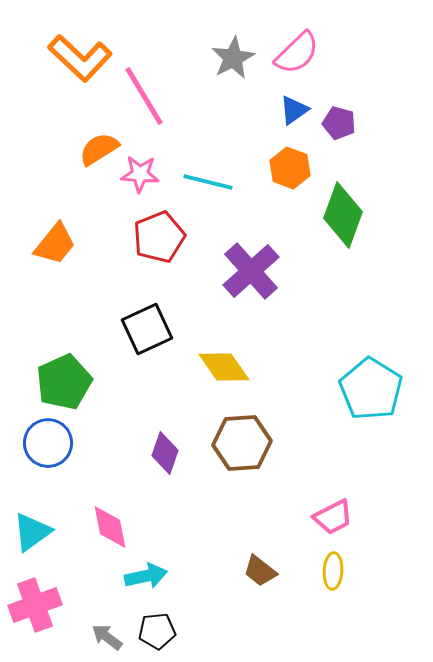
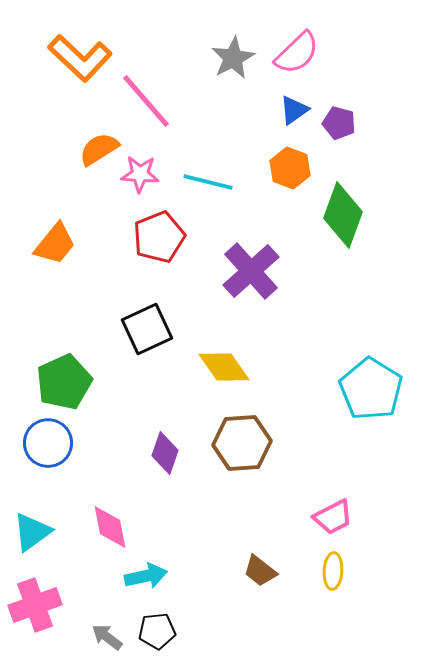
pink line: moved 2 px right, 5 px down; rotated 10 degrees counterclockwise
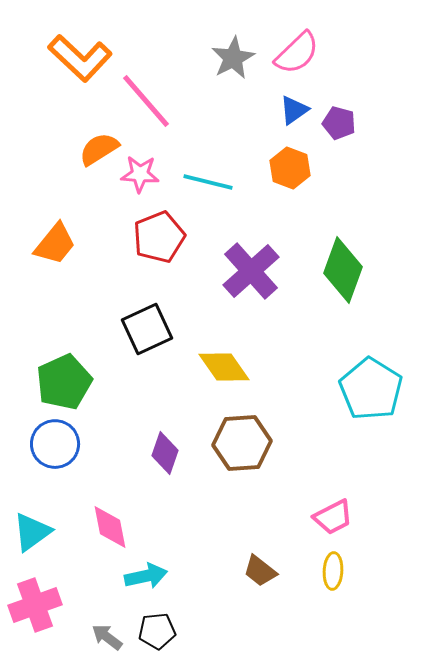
green diamond: moved 55 px down
blue circle: moved 7 px right, 1 px down
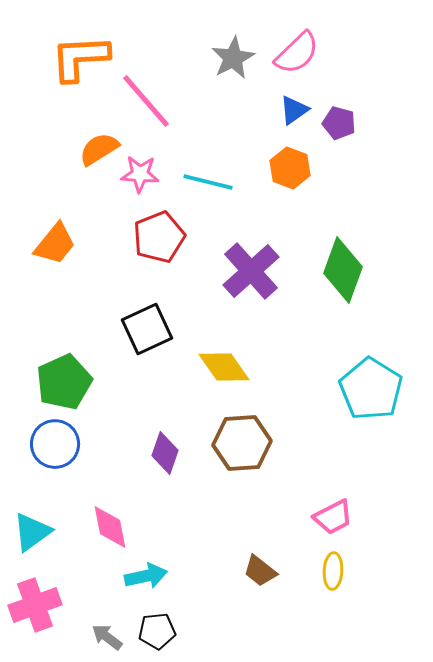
orange L-shape: rotated 134 degrees clockwise
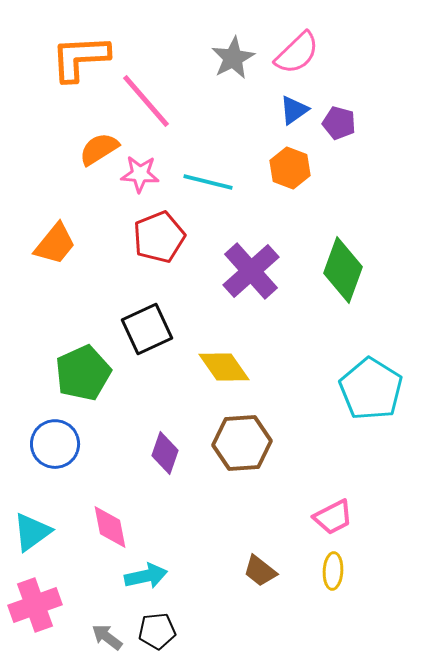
green pentagon: moved 19 px right, 9 px up
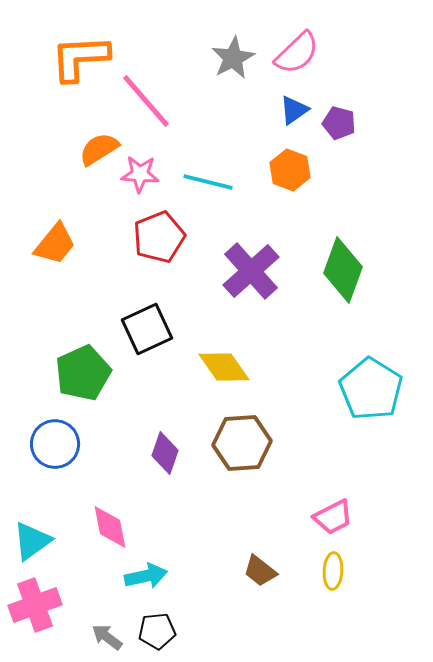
orange hexagon: moved 2 px down
cyan triangle: moved 9 px down
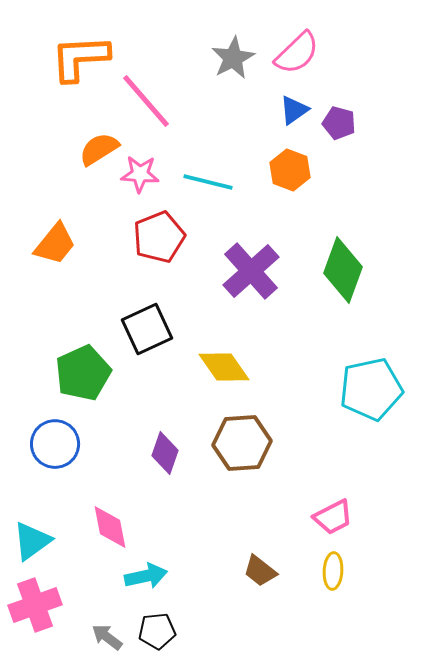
cyan pentagon: rotated 28 degrees clockwise
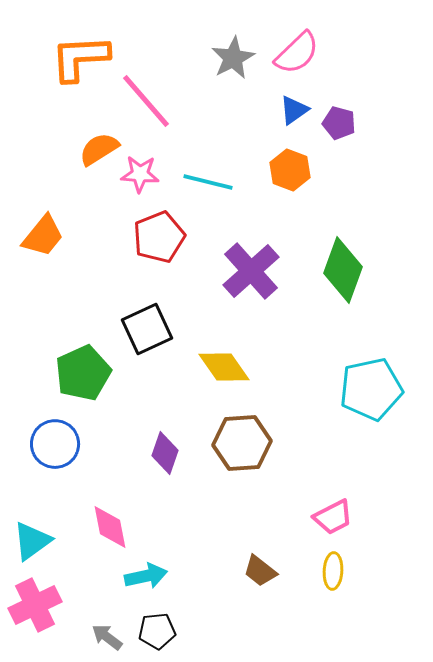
orange trapezoid: moved 12 px left, 8 px up
pink cross: rotated 6 degrees counterclockwise
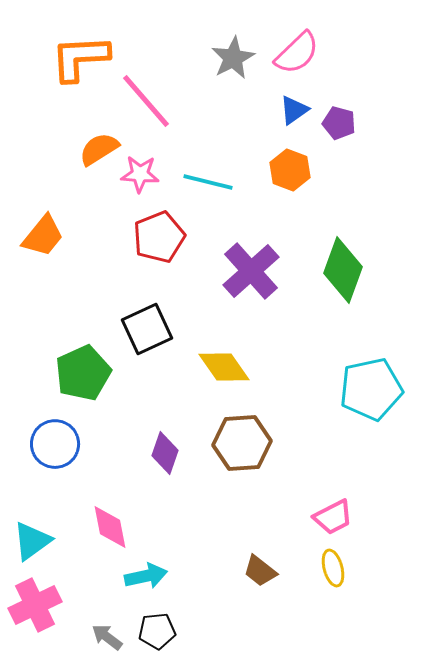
yellow ellipse: moved 3 px up; rotated 18 degrees counterclockwise
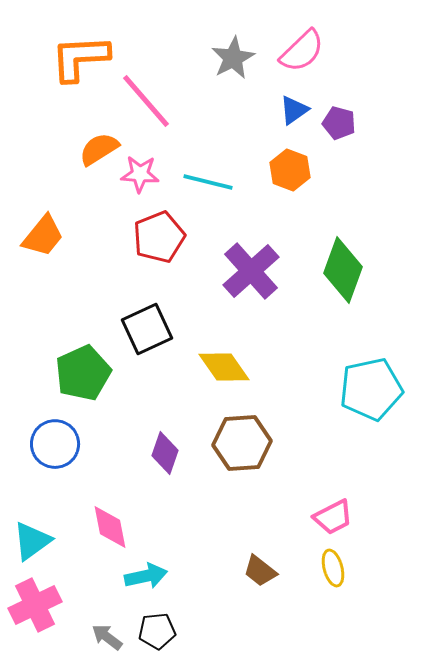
pink semicircle: moved 5 px right, 2 px up
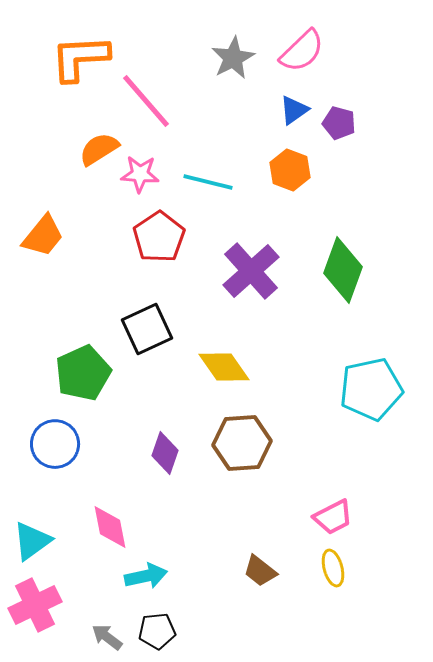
red pentagon: rotated 12 degrees counterclockwise
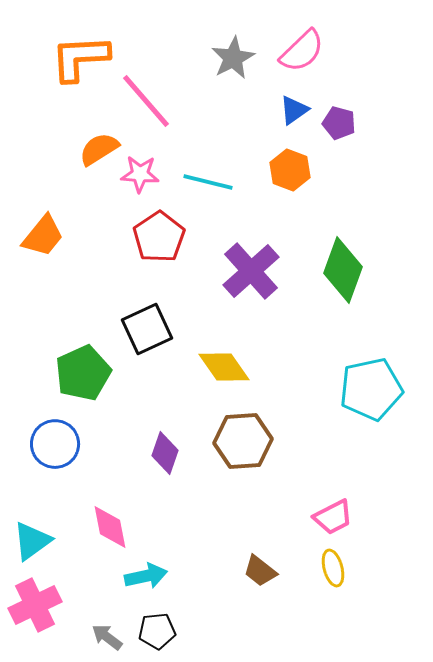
brown hexagon: moved 1 px right, 2 px up
